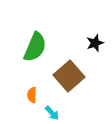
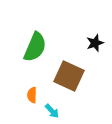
brown square: rotated 24 degrees counterclockwise
cyan arrow: moved 2 px up
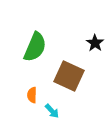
black star: rotated 18 degrees counterclockwise
